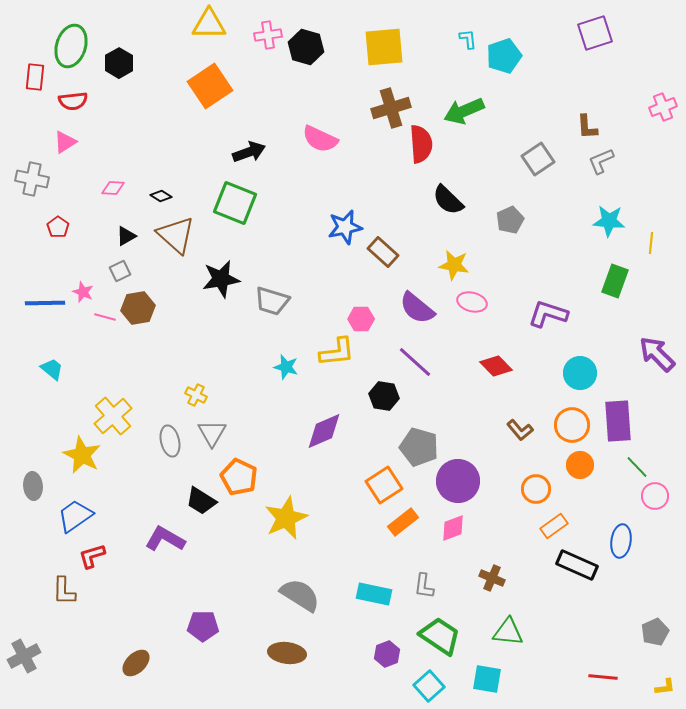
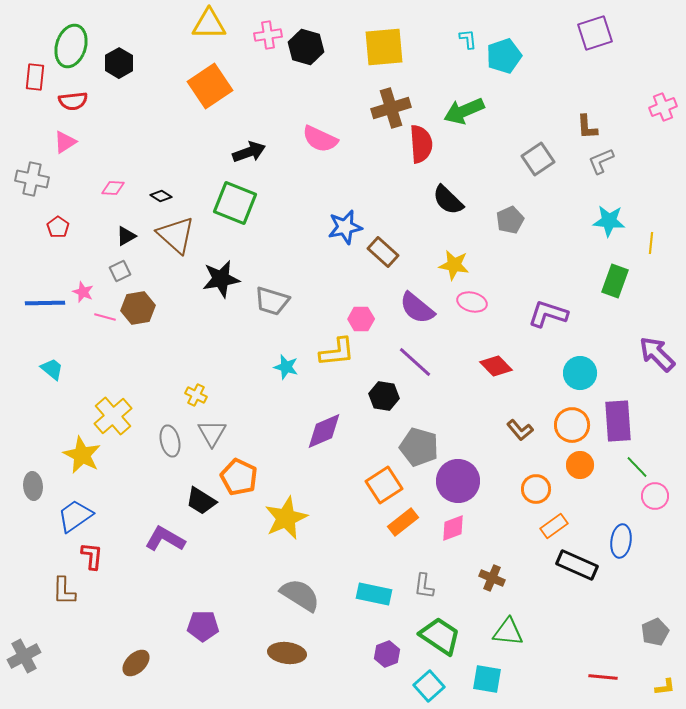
red L-shape at (92, 556): rotated 112 degrees clockwise
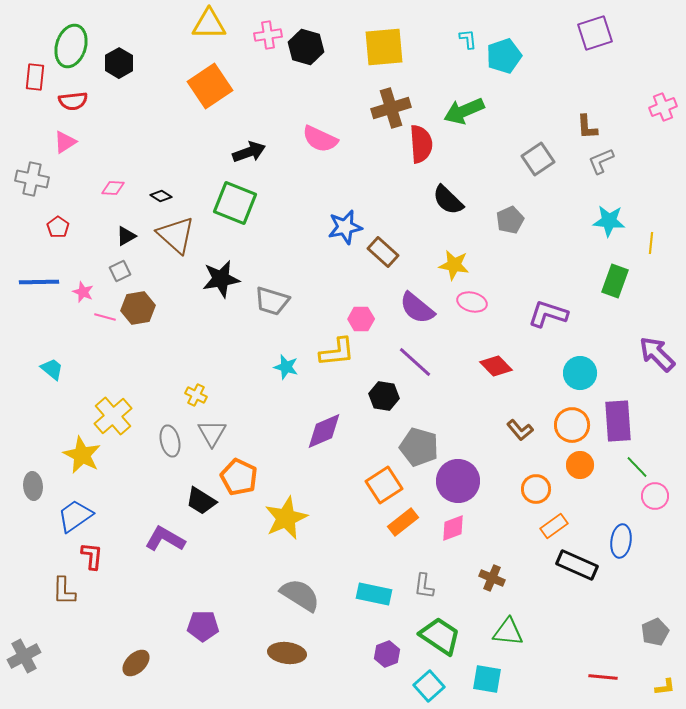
blue line at (45, 303): moved 6 px left, 21 px up
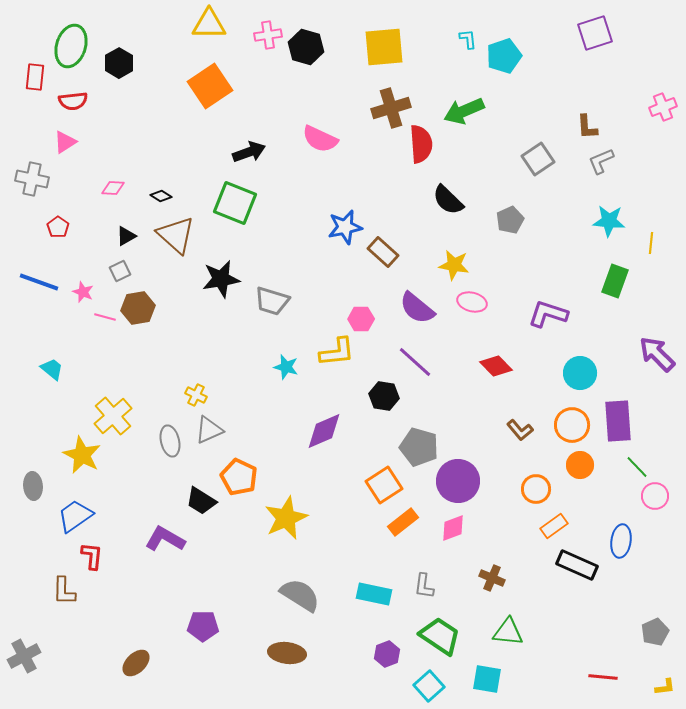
blue line at (39, 282): rotated 21 degrees clockwise
gray triangle at (212, 433): moved 3 px left, 3 px up; rotated 36 degrees clockwise
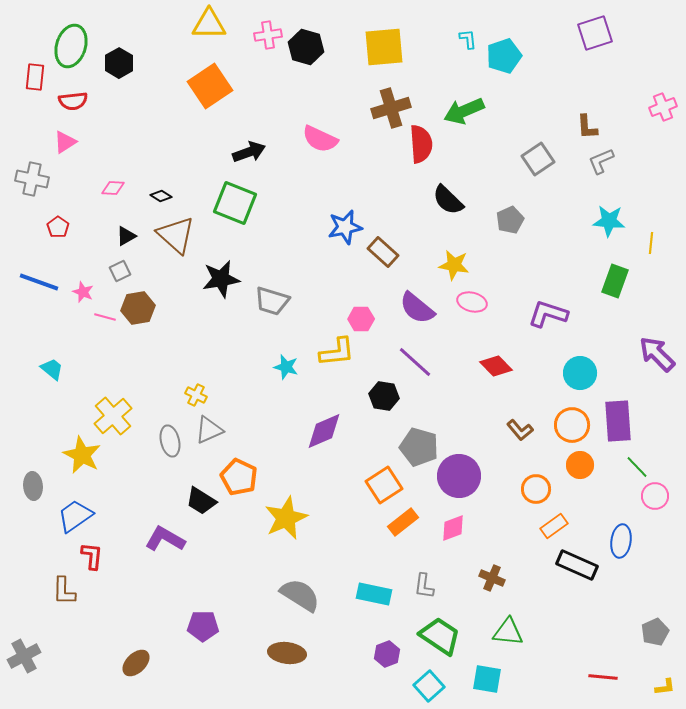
purple circle at (458, 481): moved 1 px right, 5 px up
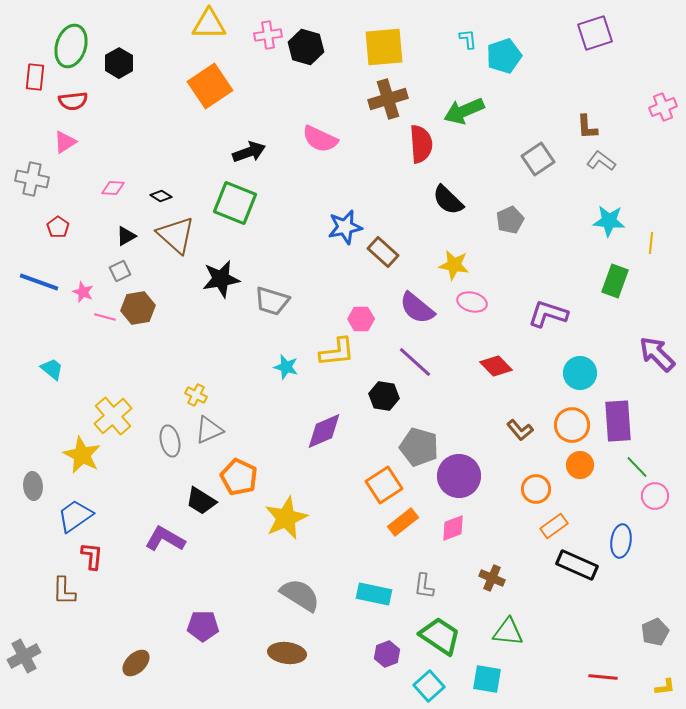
brown cross at (391, 108): moved 3 px left, 9 px up
gray L-shape at (601, 161): rotated 60 degrees clockwise
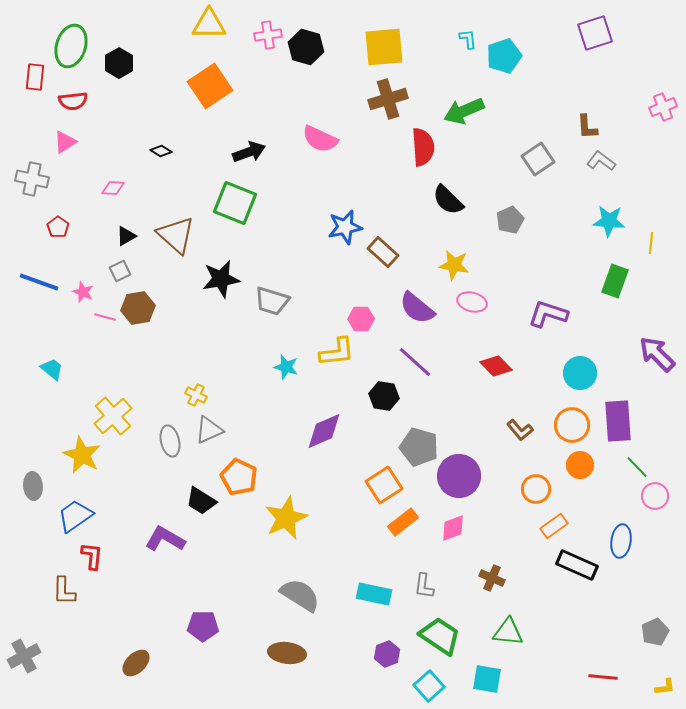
red semicircle at (421, 144): moved 2 px right, 3 px down
black diamond at (161, 196): moved 45 px up
